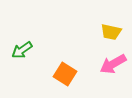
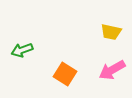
green arrow: rotated 15 degrees clockwise
pink arrow: moved 1 px left, 6 px down
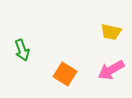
green arrow: rotated 90 degrees counterclockwise
pink arrow: moved 1 px left
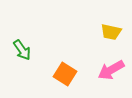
green arrow: rotated 15 degrees counterclockwise
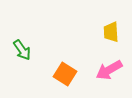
yellow trapezoid: rotated 75 degrees clockwise
pink arrow: moved 2 px left
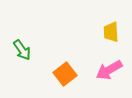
orange square: rotated 20 degrees clockwise
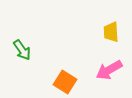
orange square: moved 8 px down; rotated 20 degrees counterclockwise
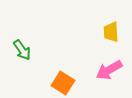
orange square: moved 2 px left, 1 px down
